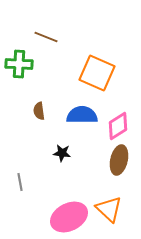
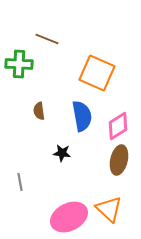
brown line: moved 1 px right, 2 px down
blue semicircle: moved 1 px down; rotated 80 degrees clockwise
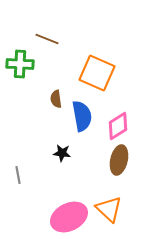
green cross: moved 1 px right
brown semicircle: moved 17 px right, 12 px up
gray line: moved 2 px left, 7 px up
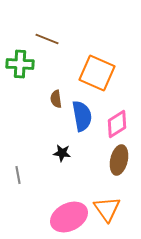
pink diamond: moved 1 px left, 2 px up
orange triangle: moved 2 px left; rotated 12 degrees clockwise
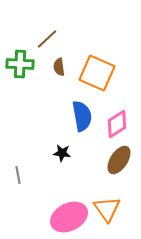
brown line: rotated 65 degrees counterclockwise
brown semicircle: moved 3 px right, 32 px up
brown ellipse: rotated 20 degrees clockwise
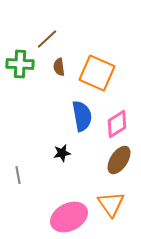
black star: rotated 18 degrees counterclockwise
orange triangle: moved 4 px right, 5 px up
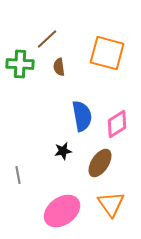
orange square: moved 10 px right, 20 px up; rotated 9 degrees counterclockwise
black star: moved 1 px right, 2 px up
brown ellipse: moved 19 px left, 3 px down
pink ellipse: moved 7 px left, 6 px up; rotated 9 degrees counterclockwise
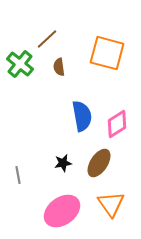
green cross: rotated 36 degrees clockwise
black star: moved 12 px down
brown ellipse: moved 1 px left
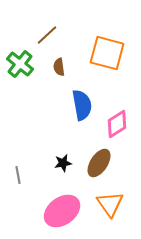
brown line: moved 4 px up
blue semicircle: moved 11 px up
orange triangle: moved 1 px left
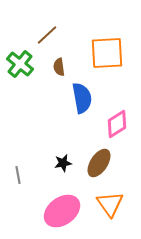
orange square: rotated 18 degrees counterclockwise
blue semicircle: moved 7 px up
